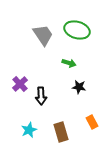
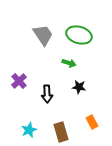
green ellipse: moved 2 px right, 5 px down
purple cross: moved 1 px left, 3 px up
black arrow: moved 6 px right, 2 px up
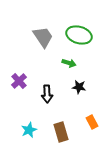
gray trapezoid: moved 2 px down
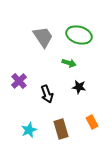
black arrow: rotated 18 degrees counterclockwise
brown rectangle: moved 3 px up
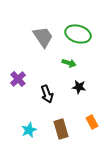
green ellipse: moved 1 px left, 1 px up
purple cross: moved 1 px left, 2 px up
